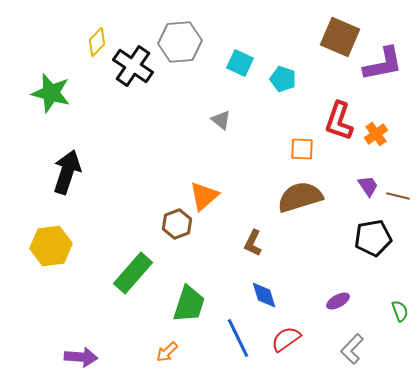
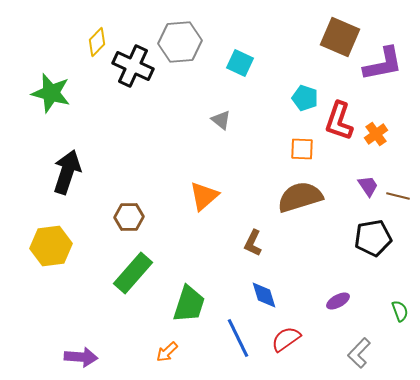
black cross: rotated 9 degrees counterclockwise
cyan pentagon: moved 22 px right, 19 px down
brown hexagon: moved 48 px left, 7 px up; rotated 20 degrees clockwise
gray L-shape: moved 7 px right, 4 px down
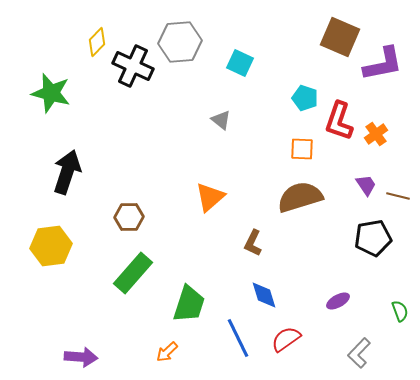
purple trapezoid: moved 2 px left, 1 px up
orange triangle: moved 6 px right, 1 px down
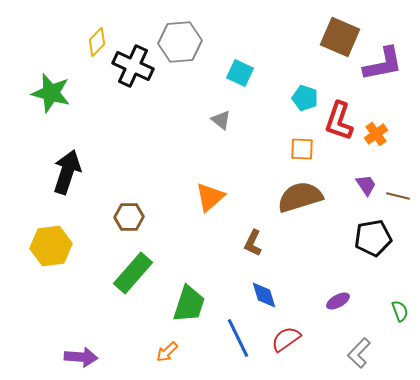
cyan square: moved 10 px down
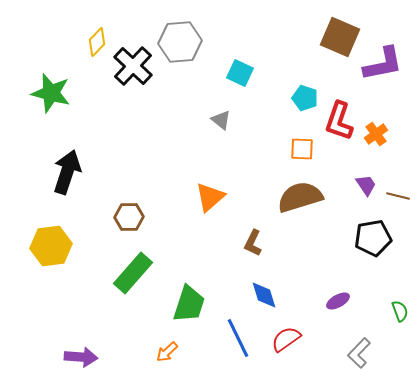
black cross: rotated 18 degrees clockwise
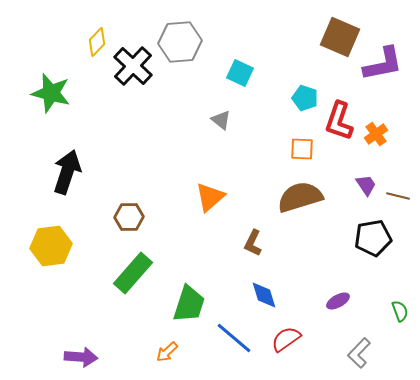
blue line: moved 4 px left; rotated 24 degrees counterclockwise
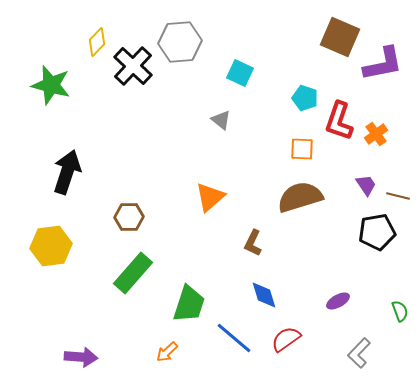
green star: moved 8 px up
black pentagon: moved 4 px right, 6 px up
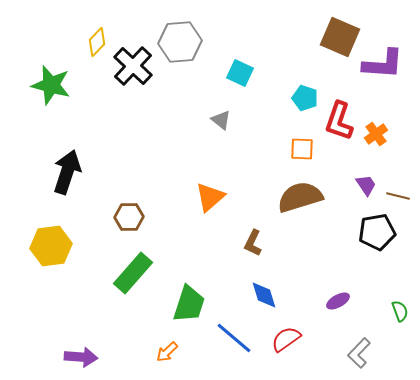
purple L-shape: rotated 15 degrees clockwise
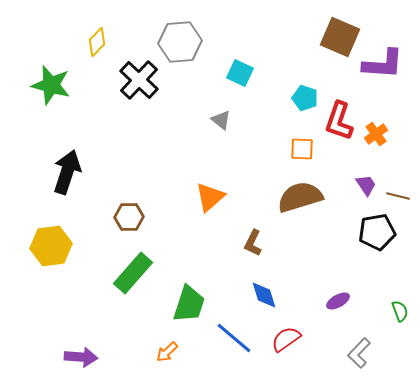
black cross: moved 6 px right, 14 px down
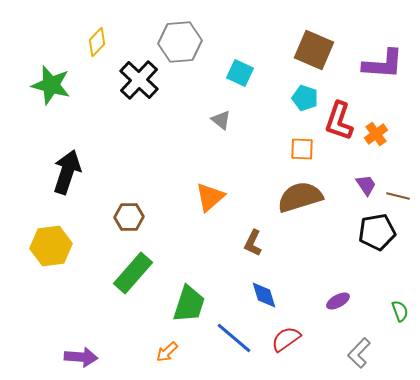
brown square: moved 26 px left, 13 px down
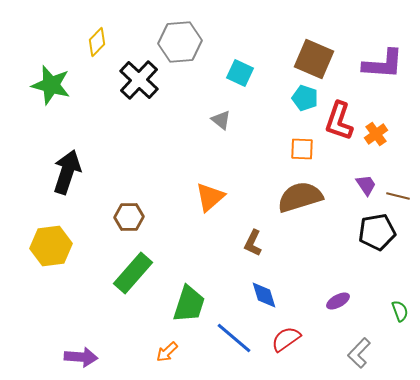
brown square: moved 9 px down
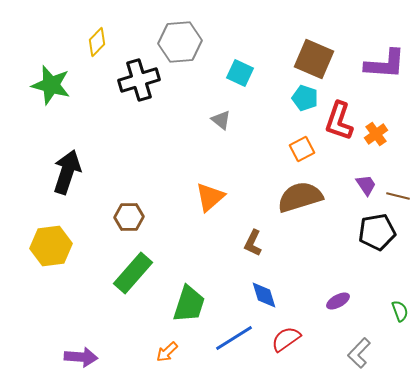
purple L-shape: moved 2 px right
black cross: rotated 30 degrees clockwise
orange square: rotated 30 degrees counterclockwise
blue line: rotated 72 degrees counterclockwise
